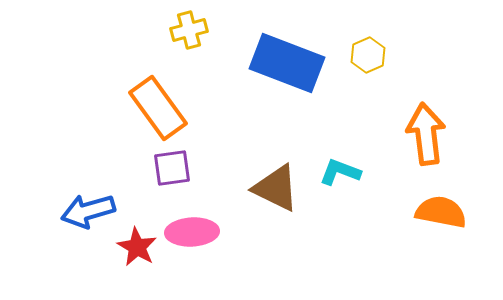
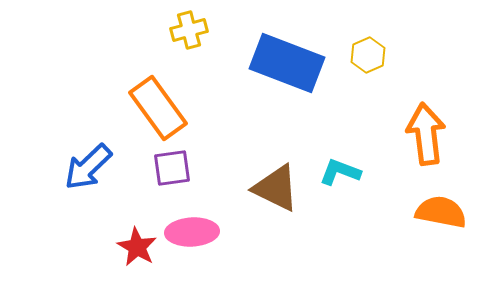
blue arrow: moved 44 px up; rotated 28 degrees counterclockwise
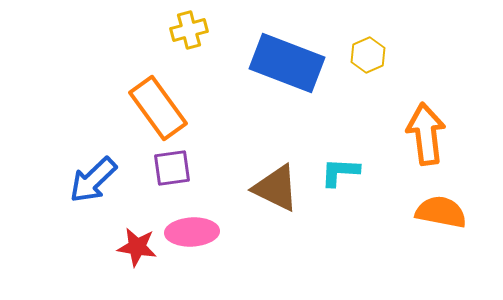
blue arrow: moved 5 px right, 13 px down
cyan L-shape: rotated 18 degrees counterclockwise
red star: rotated 21 degrees counterclockwise
